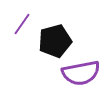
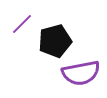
purple line: rotated 10 degrees clockwise
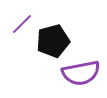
black pentagon: moved 2 px left
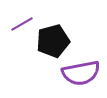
purple line: rotated 15 degrees clockwise
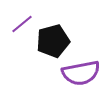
purple line: rotated 10 degrees counterclockwise
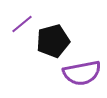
purple semicircle: moved 1 px right
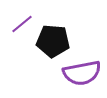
black pentagon: rotated 20 degrees clockwise
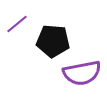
purple line: moved 5 px left
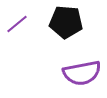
black pentagon: moved 13 px right, 19 px up
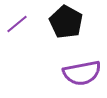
black pentagon: rotated 24 degrees clockwise
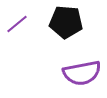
black pentagon: rotated 24 degrees counterclockwise
